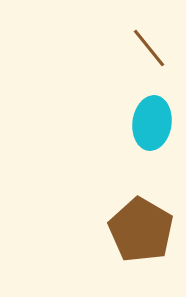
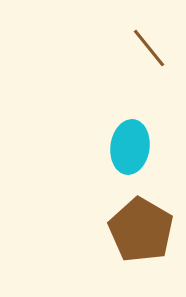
cyan ellipse: moved 22 px left, 24 px down
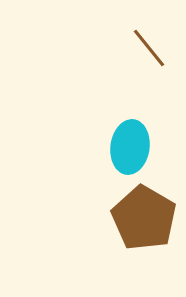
brown pentagon: moved 3 px right, 12 px up
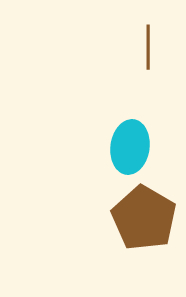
brown line: moved 1 px left, 1 px up; rotated 39 degrees clockwise
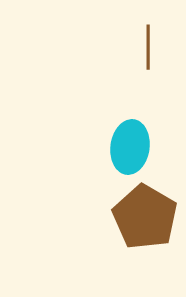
brown pentagon: moved 1 px right, 1 px up
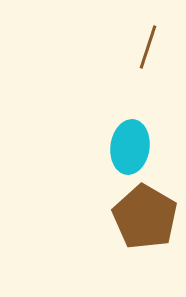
brown line: rotated 18 degrees clockwise
